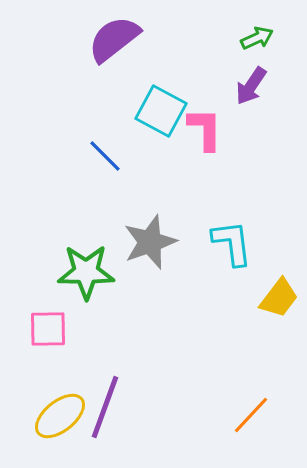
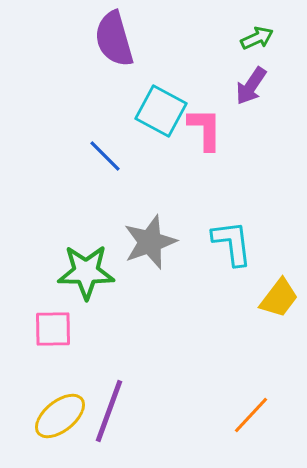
purple semicircle: rotated 68 degrees counterclockwise
pink square: moved 5 px right
purple line: moved 4 px right, 4 px down
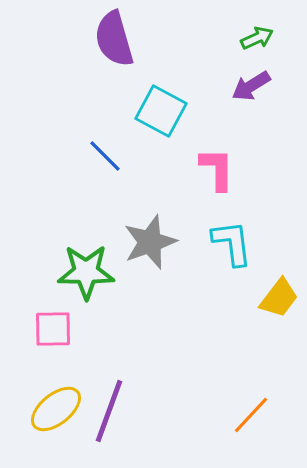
purple arrow: rotated 24 degrees clockwise
pink L-shape: moved 12 px right, 40 px down
yellow ellipse: moved 4 px left, 7 px up
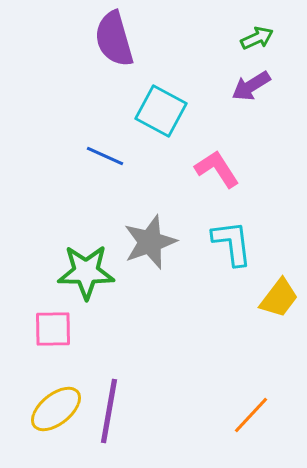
blue line: rotated 21 degrees counterclockwise
pink L-shape: rotated 33 degrees counterclockwise
purple line: rotated 10 degrees counterclockwise
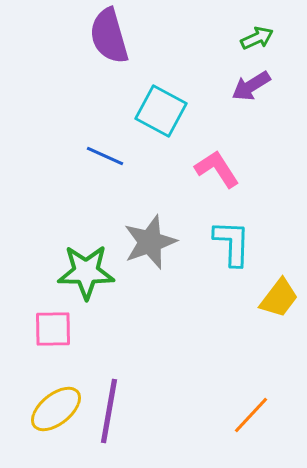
purple semicircle: moved 5 px left, 3 px up
cyan L-shape: rotated 9 degrees clockwise
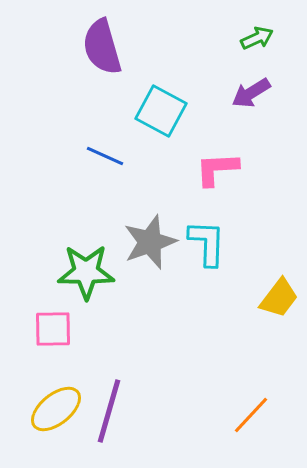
purple semicircle: moved 7 px left, 11 px down
purple arrow: moved 7 px down
pink L-shape: rotated 60 degrees counterclockwise
cyan L-shape: moved 25 px left
purple line: rotated 6 degrees clockwise
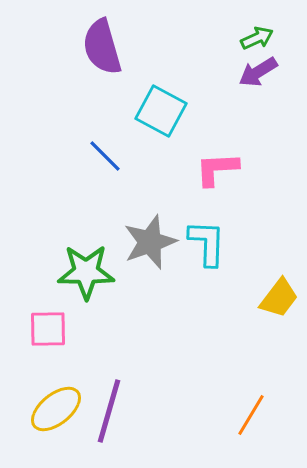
purple arrow: moved 7 px right, 21 px up
blue line: rotated 21 degrees clockwise
pink square: moved 5 px left
orange line: rotated 12 degrees counterclockwise
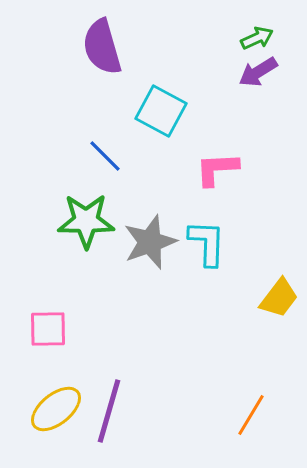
green star: moved 51 px up
